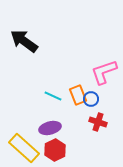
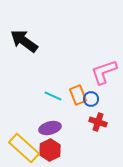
red hexagon: moved 5 px left
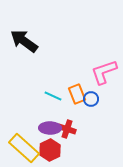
orange rectangle: moved 1 px left, 1 px up
red cross: moved 31 px left, 7 px down
purple ellipse: rotated 15 degrees clockwise
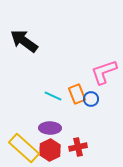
red cross: moved 11 px right, 18 px down; rotated 30 degrees counterclockwise
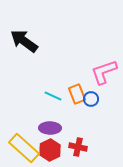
red cross: rotated 24 degrees clockwise
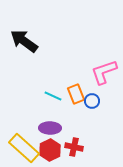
orange rectangle: moved 1 px left
blue circle: moved 1 px right, 2 px down
red cross: moved 4 px left
